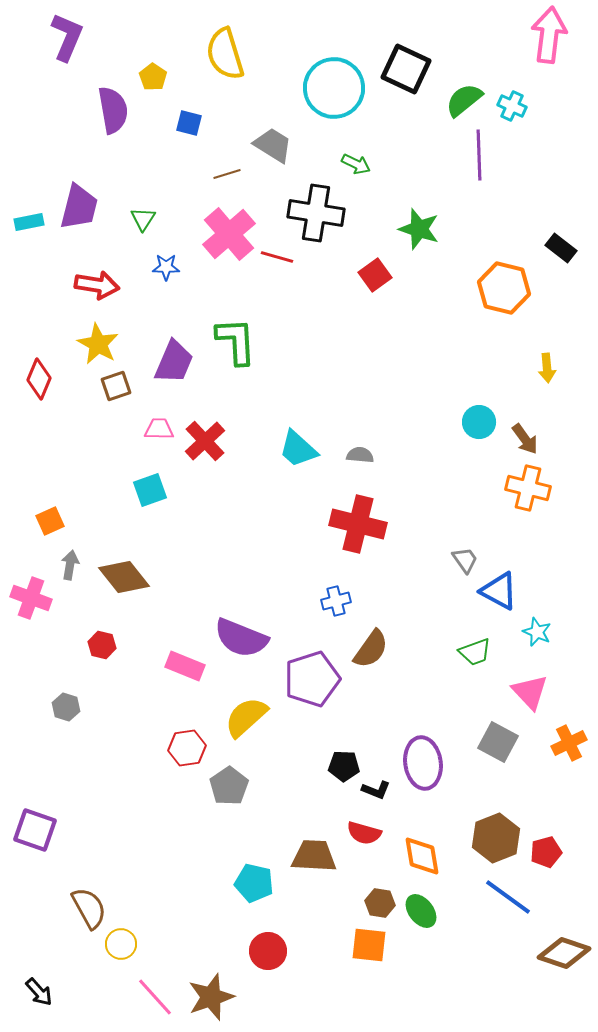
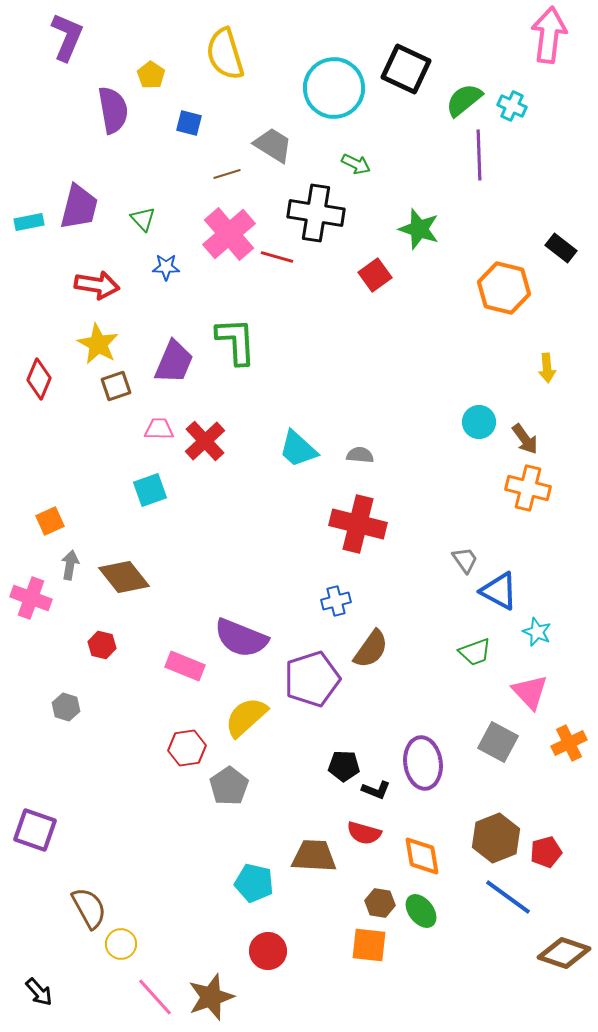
yellow pentagon at (153, 77): moved 2 px left, 2 px up
green triangle at (143, 219): rotated 16 degrees counterclockwise
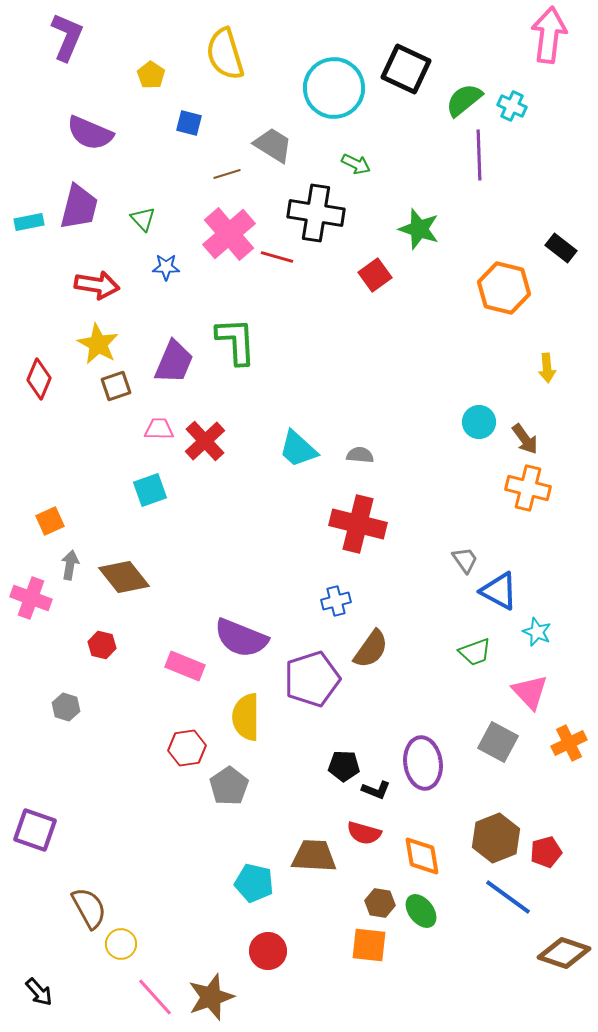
purple semicircle at (113, 110): moved 23 px left, 23 px down; rotated 123 degrees clockwise
yellow semicircle at (246, 717): rotated 48 degrees counterclockwise
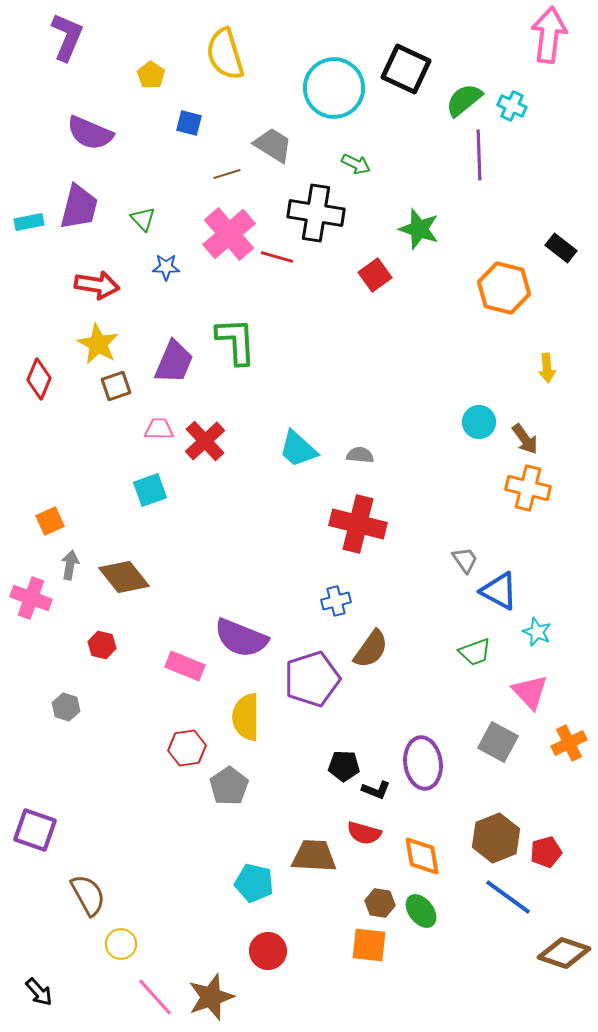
brown semicircle at (89, 908): moved 1 px left, 13 px up
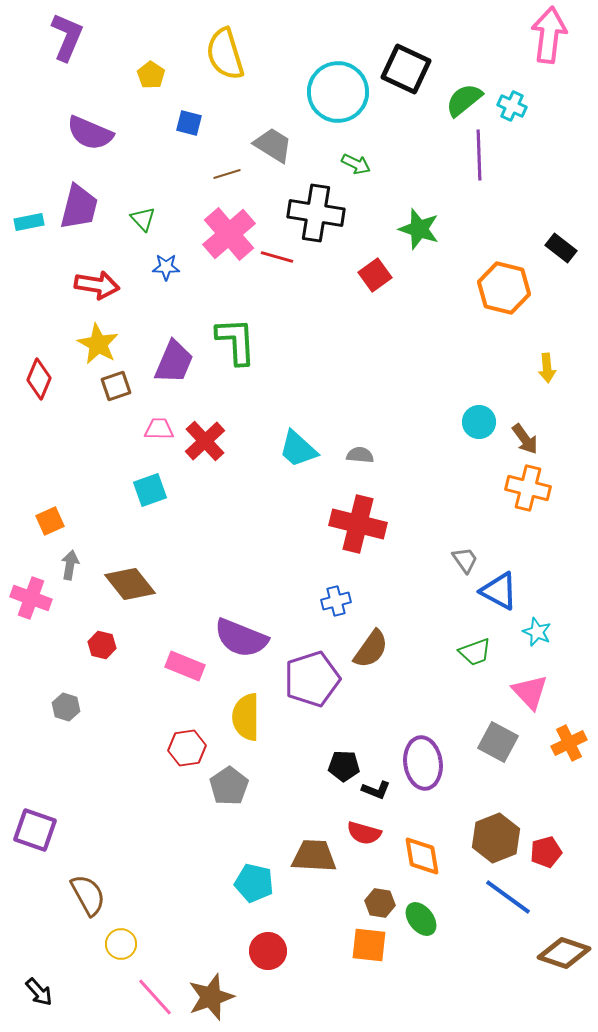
cyan circle at (334, 88): moved 4 px right, 4 px down
brown diamond at (124, 577): moved 6 px right, 7 px down
green ellipse at (421, 911): moved 8 px down
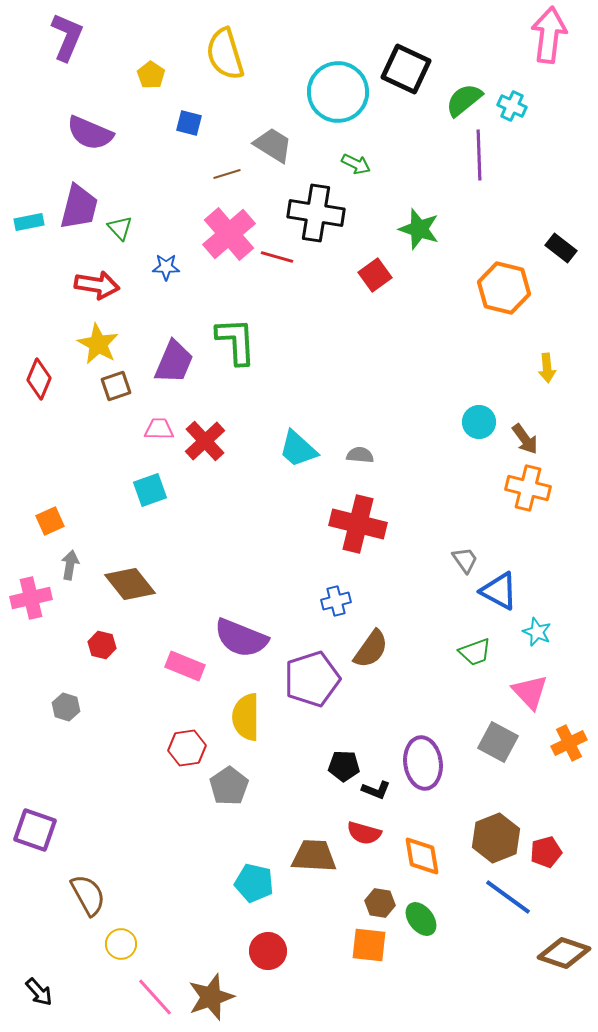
green triangle at (143, 219): moved 23 px left, 9 px down
pink cross at (31, 598): rotated 33 degrees counterclockwise
